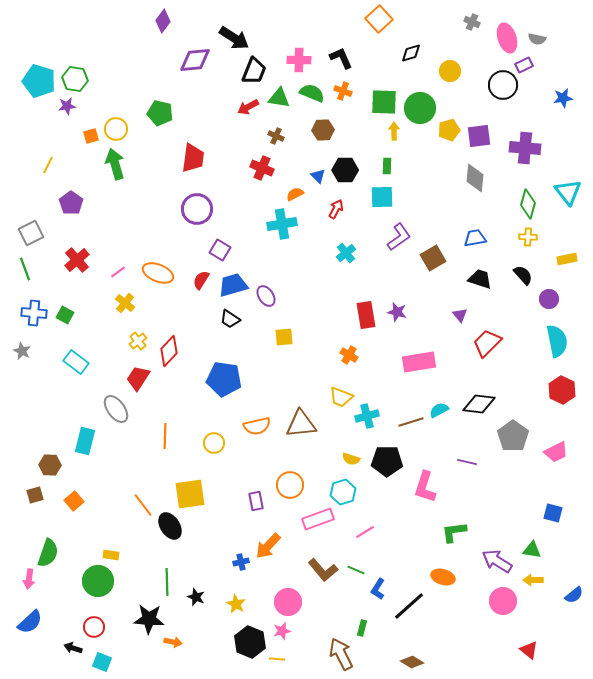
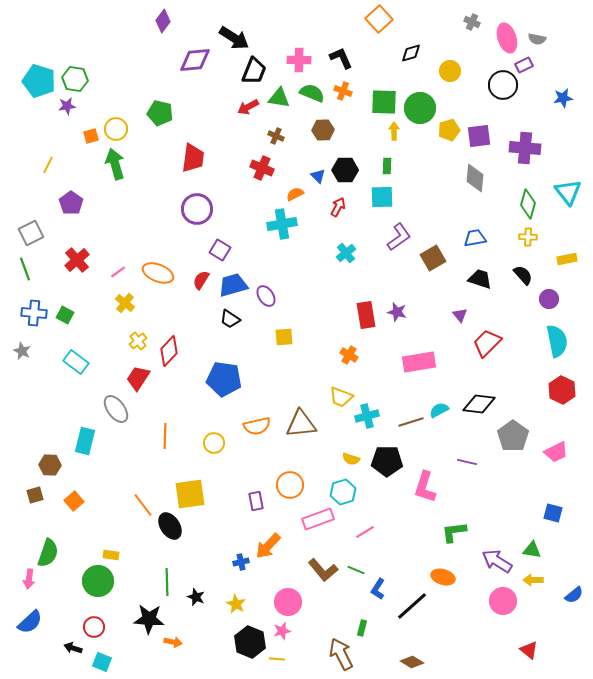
red arrow at (336, 209): moved 2 px right, 2 px up
black line at (409, 606): moved 3 px right
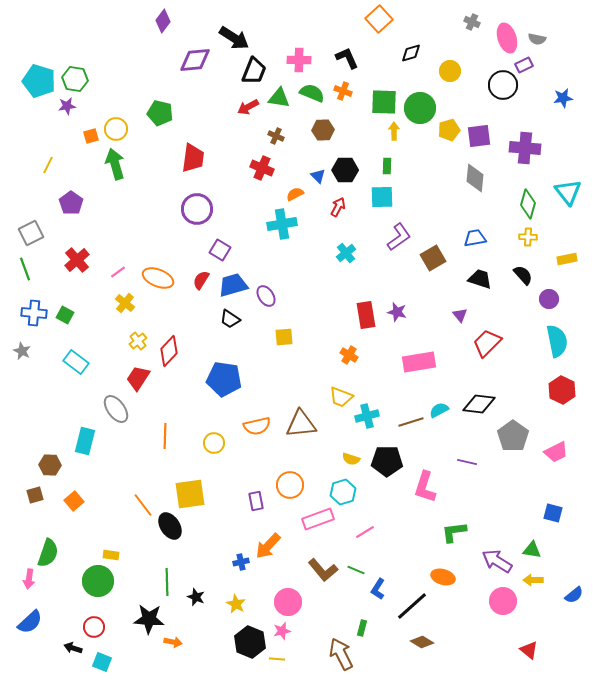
black L-shape at (341, 58): moved 6 px right
orange ellipse at (158, 273): moved 5 px down
brown diamond at (412, 662): moved 10 px right, 20 px up
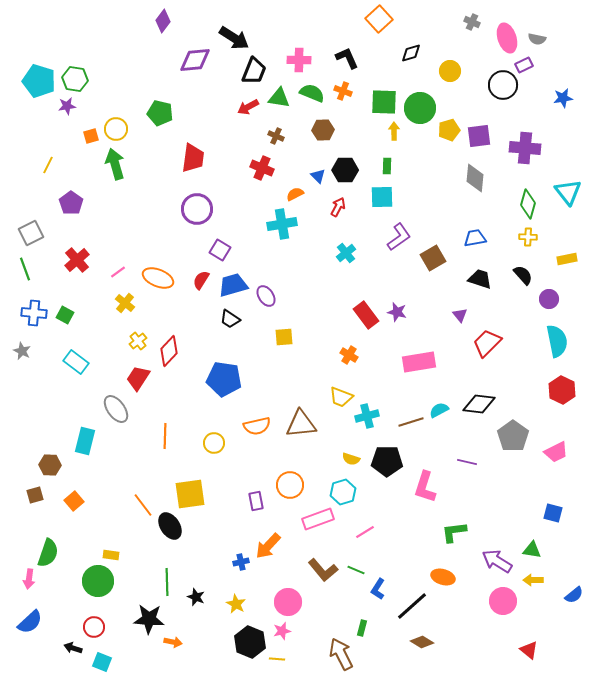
red rectangle at (366, 315): rotated 28 degrees counterclockwise
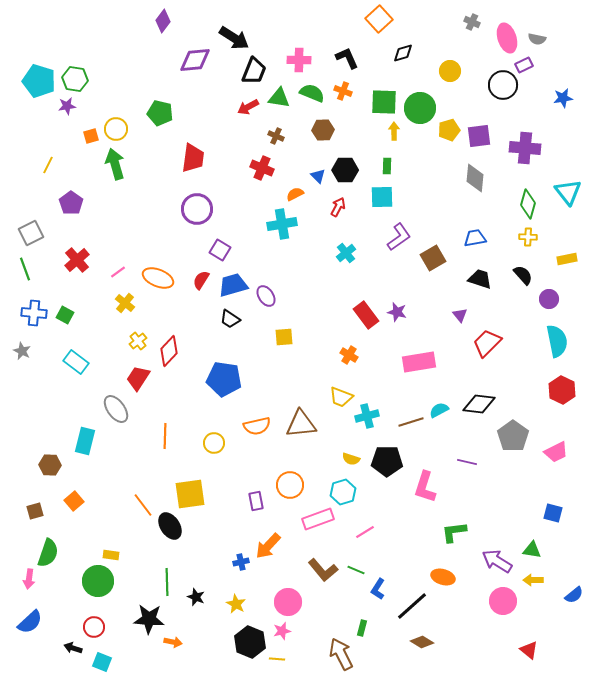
black diamond at (411, 53): moved 8 px left
brown square at (35, 495): moved 16 px down
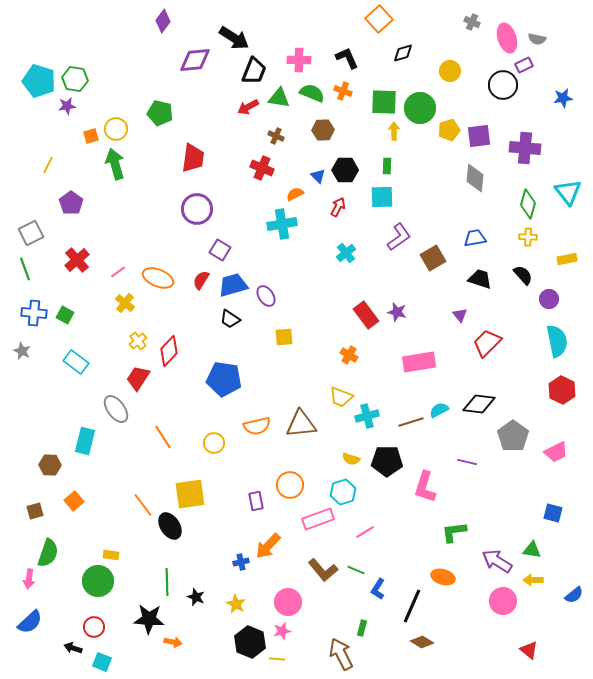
orange line at (165, 436): moved 2 px left, 1 px down; rotated 35 degrees counterclockwise
black line at (412, 606): rotated 24 degrees counterclockwise
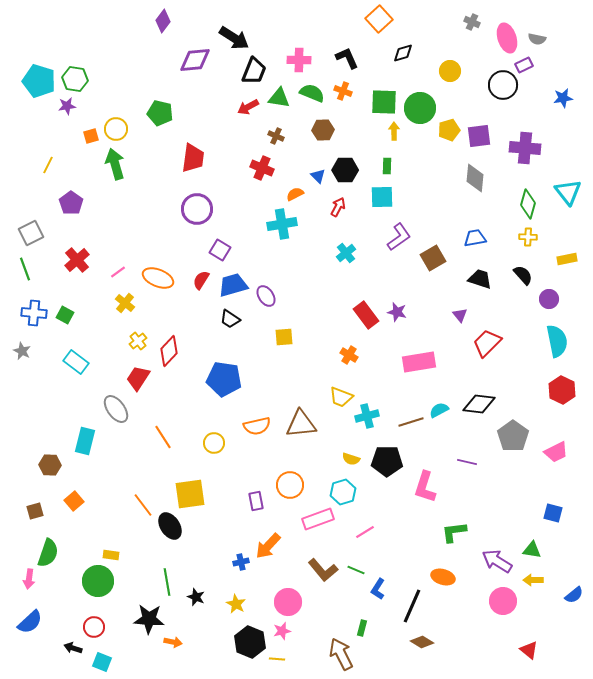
green line at (167, 582): rotated 8 degrees counterclockwise
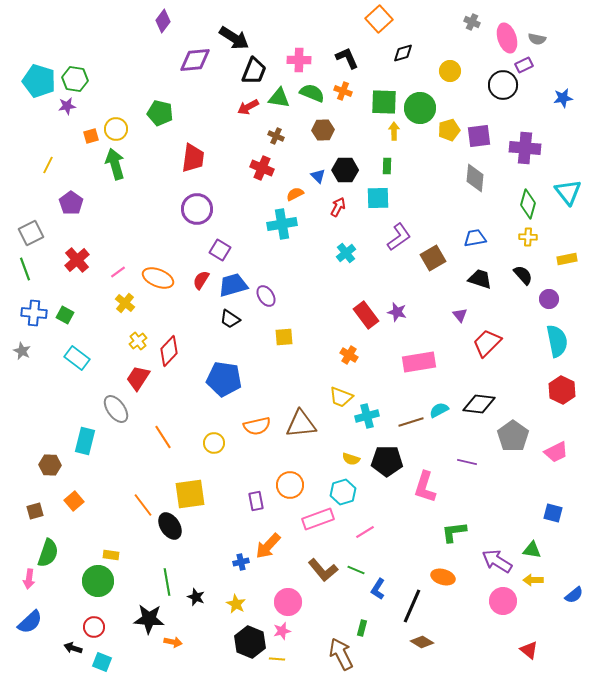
cyan square at (382, 197): moved 4 px left, 1 px down
cyan rectangle at (76, 362): moved 1 px right, 4 px up
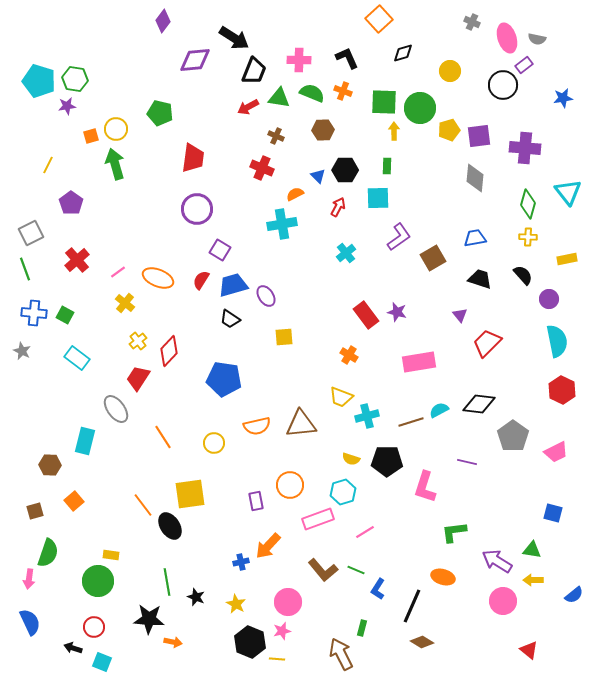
purple rectangle at (524, 65): rotated 12 degrees counterclockwise
blue semicircle at (30, 622): rotated 72 degrees counterclockwise
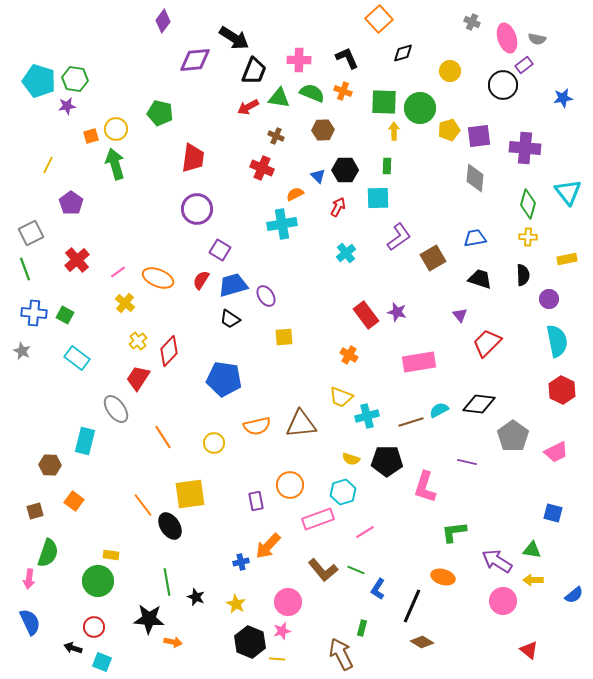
black semicircle at (523, 275): rotated 40 degrees clockwise
orange square at (74, 501): rotated 12 degrees counterclockwise
